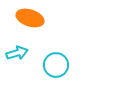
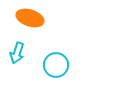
cyan arrow: rotated 125 degrees clockwise
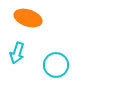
orange ellipse: moved 2 px left
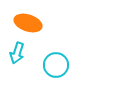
orange ellipse: moved 5 px down
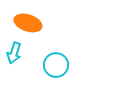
cyan arrow: moved 3 px left
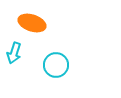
orange ellipse: moved 4 px right
